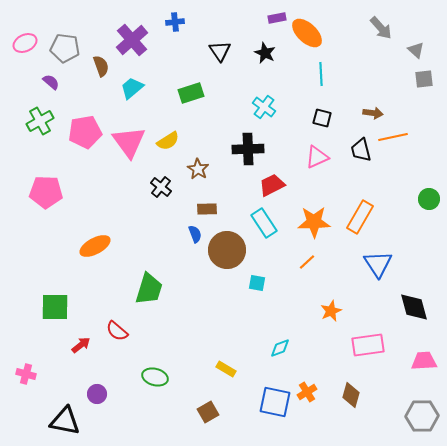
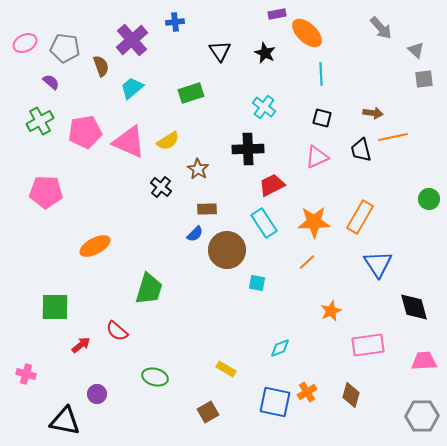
purple rectangle at (277, 18): moved 4 px up
pink triangle at (129, 142): rotated 30 degrees counterclockwise
blue semicircle at (195, 234): rotated 66 degrees clockwise
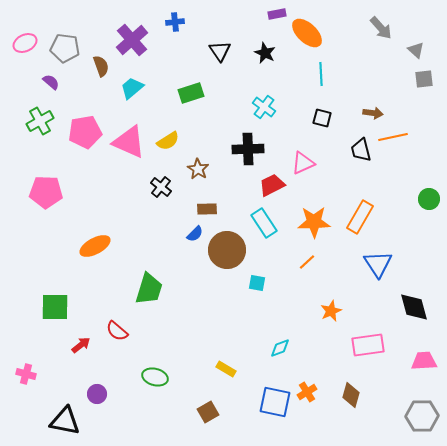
pink triangle at (317, 157): moved 14 px left, 6 px down
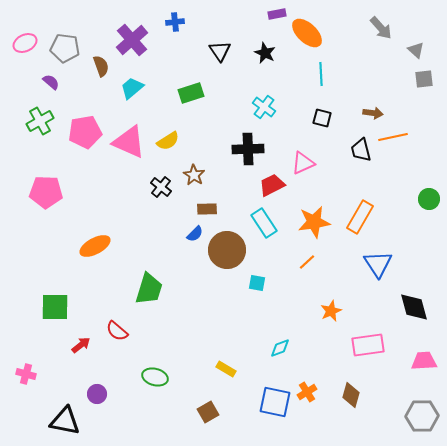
brown star at (198, 169): moved 4 px left, 6 px down
orange star at (314, 222): rotated 8 degrees counterclockwise
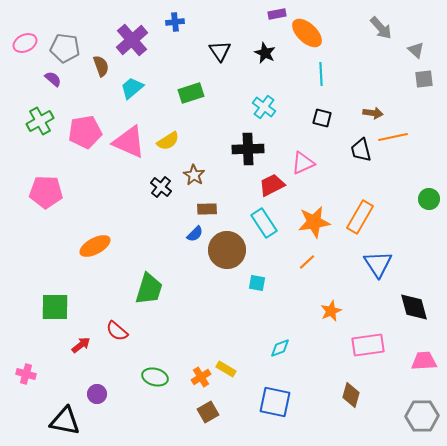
purple semicircle at (51, 82): moved 2 px right, 3 px up
orange cross at (307, 392): moved 106 px left, 15 px up
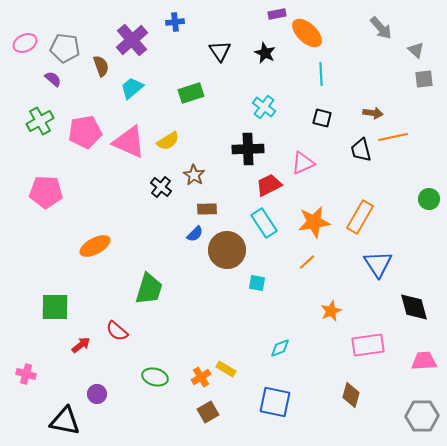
red trapezoid at (272, 185): moved 3 px left
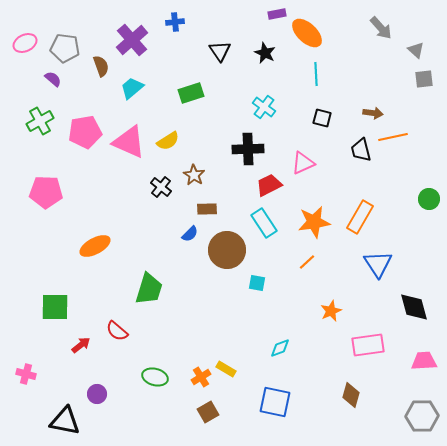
cyan line at (321, 74): moved 5 px left
blue semicircle at (195, 234): moved 5 px left
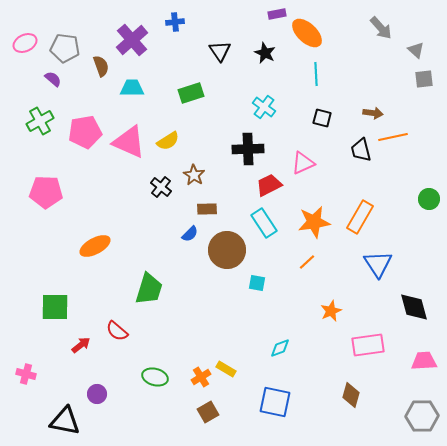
cyan trapezoid at (132, 88): rotated 40 degrees clockwise
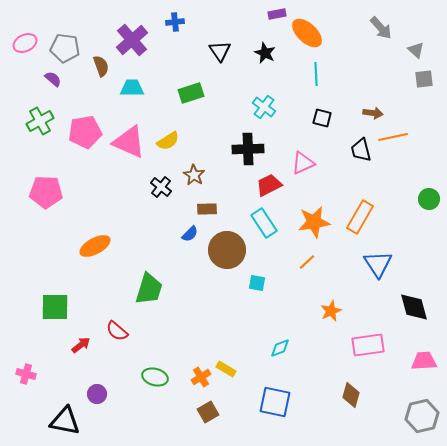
gray hexagon at (422, 416): rotated 12 degrees counterclockwise
